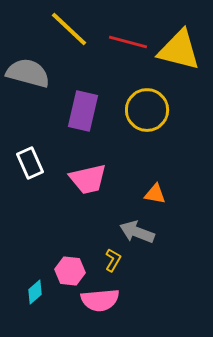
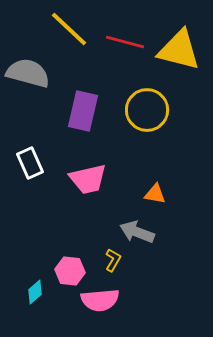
red line: moved 3 px left
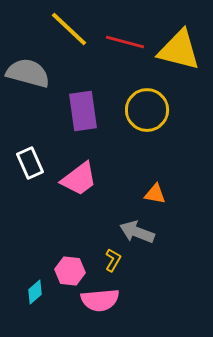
purple rectangle: rotated 21 degrees counterclockwise
pink trapezoid: moved 9 px left; rotated 24 degrees counterclockwise
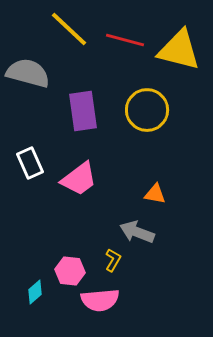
red line: moved 2 px up
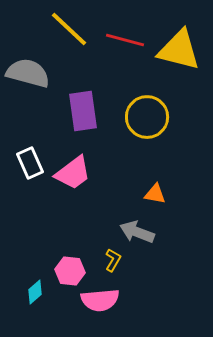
yellow circle: moved 7 px down
pink trapezoid: moved 6 px left, 6 px up
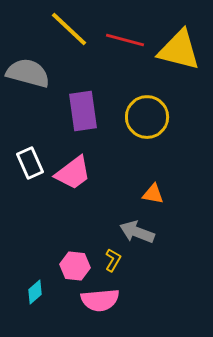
orange triangle: moved 2 px left
pink hexagon: moved 5 px right, 5 px up
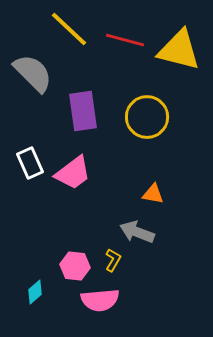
gray semicircle: moved 5 px right; rotated 30 degrees clockwise
